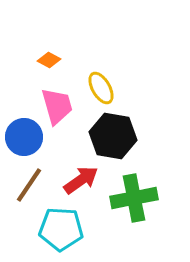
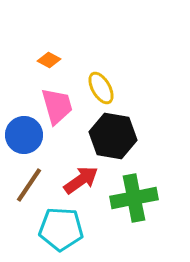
blue circle: moved 2 px up
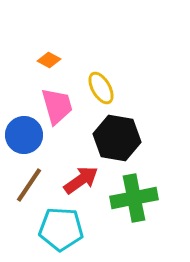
black hexagon: moved 4 px right, 2 px down
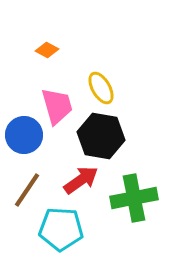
orange diamond: moved 2 px left, 10 px up
black hexagon: moved 16 px left, 2 px up
brown line: moved 2 px left, 5 px down
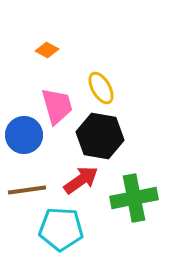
black hexagon: moved 1 px left
brown line: rotated 48 degrees clockwise
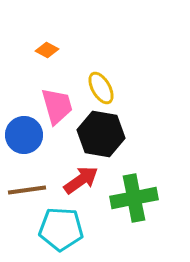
black hexagon: moved 1 px right, 2 px up
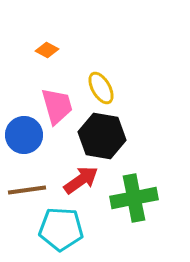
black hexagon: moved 1 px right, 2 px down
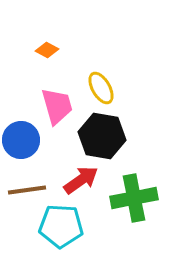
blue circle: moved 3 px left, 5 px down
cyan pentagon: moved 3 px up
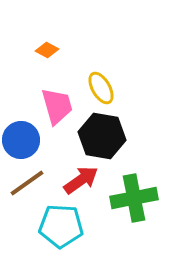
brown line: moved 7 px up; rotated 27 degrees counterclockwise
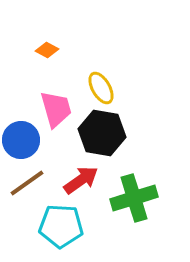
pink trapezoid: moved 1 px left, 3 px down
black hexagon: moved 3 px up
green cross: rotated 6 degrees counterclockwise
